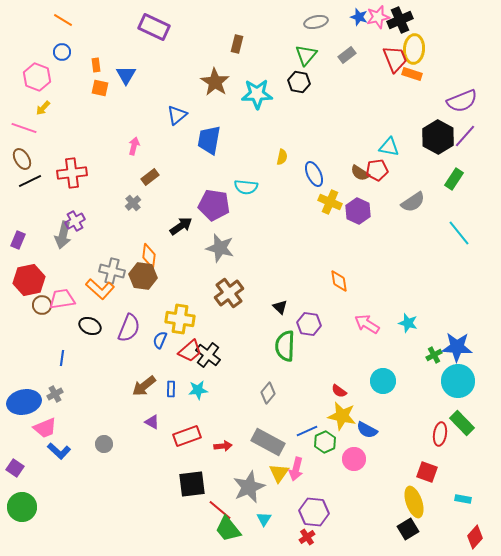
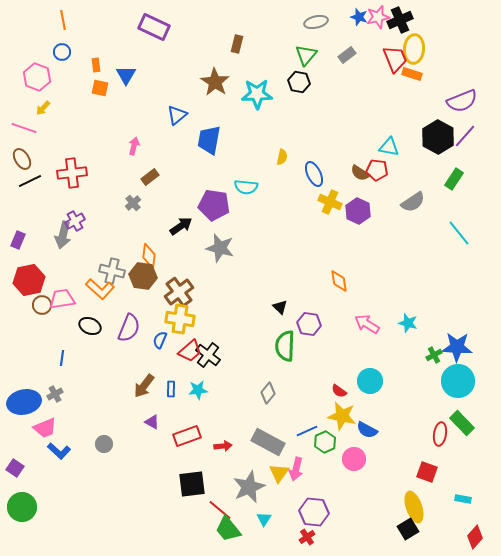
orange line at (63, 20): rotated 48 degrees clockwise
red pentagon at (377, 170): rotated 15 degrees clockwise
brown cross at (229, 293): moved 50 px left, 1 px up
cyan circle at (383, 381): moved 13 px left
brown arrow at (144, 386): rotated 15 degrees counterclockwise
yellow ellipse at (414, 502): moved 5 px down
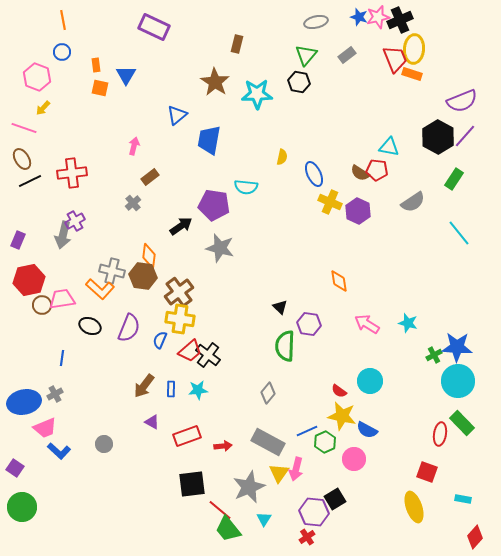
black square at (408, 529): moved 73 px left, 30 px up
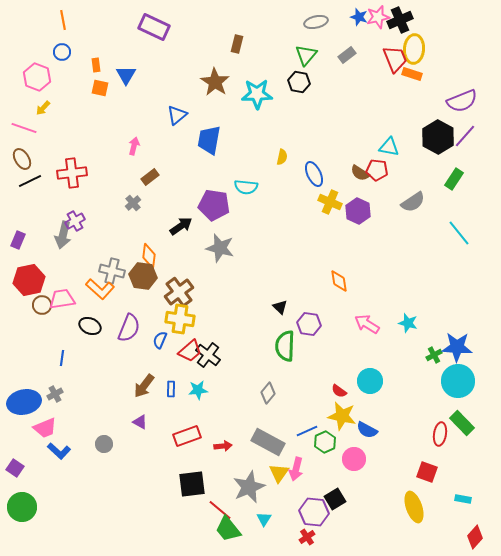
purple triangle at (152, 422): moved 12 px left
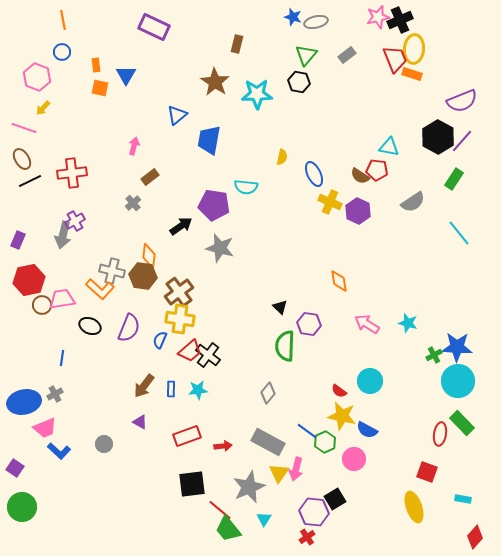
blue star at (359, 17): moved 66 px left
purple line at (465, 136): moved 3 px left, 5 px down
brown semicircle at (360, 173): moved 3 px down
blue line at (307, 431): rotated 60 degrees clockwise
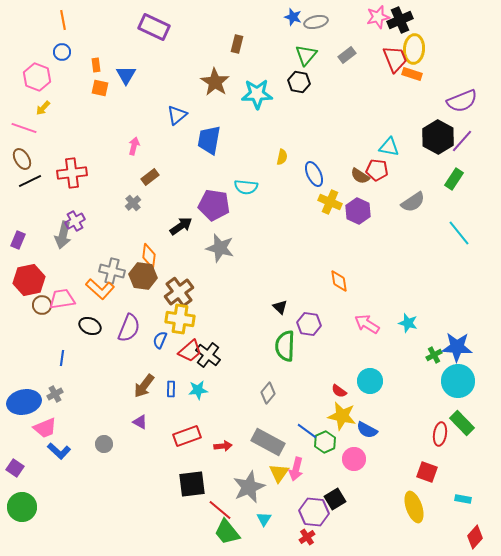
green trapezoid at (228, 529): moved 1 px left, 3 px down
